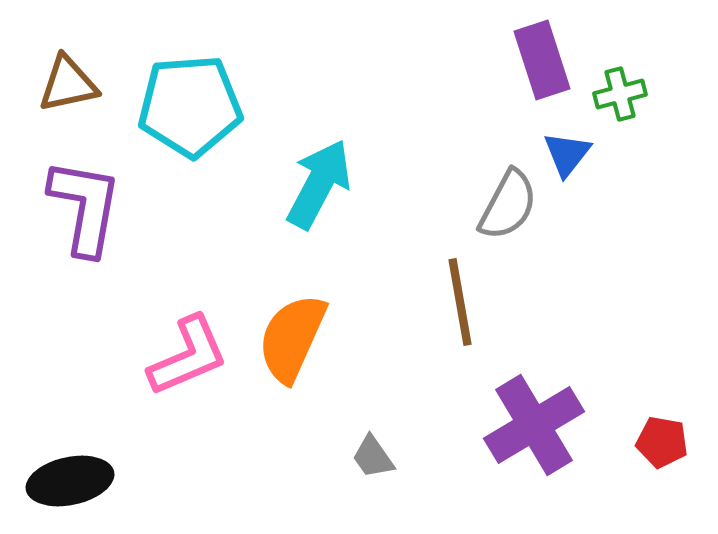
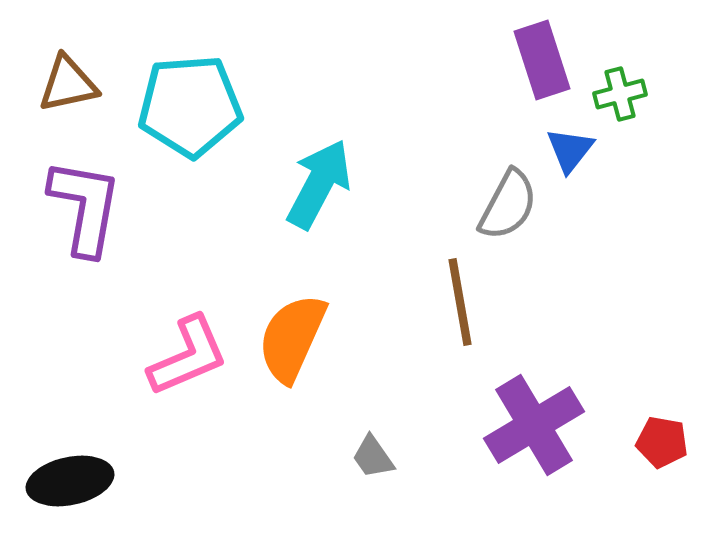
blue triangle: moved 3 px right, 4 px up
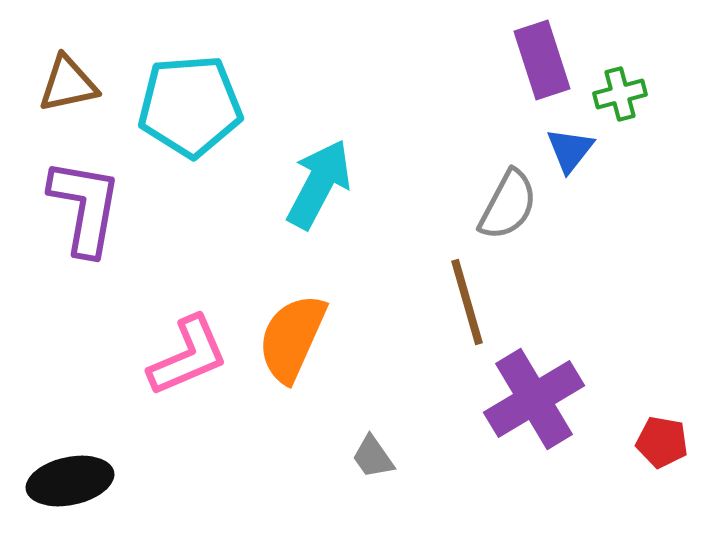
brown line: moved 7 px right; rotated 6 degrees counterclockwise
purple cross: moved 26 px up
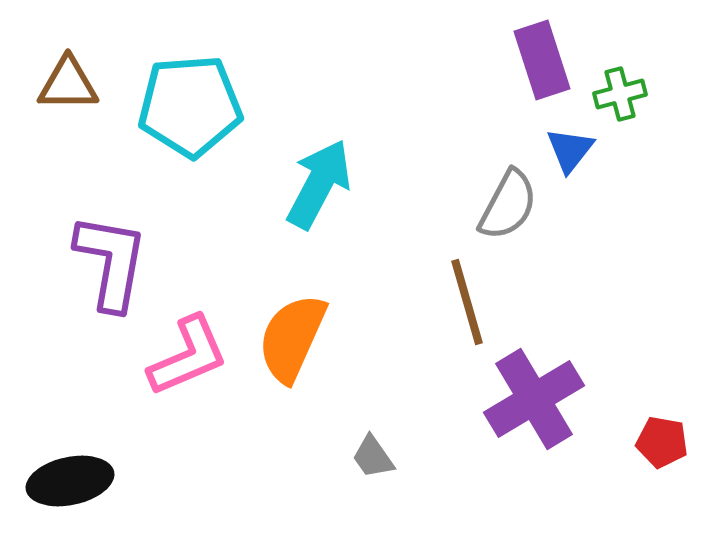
brown triangle: rotated 12 degrees clockwise
purple L-shape: moved 26 px right, 55 px down
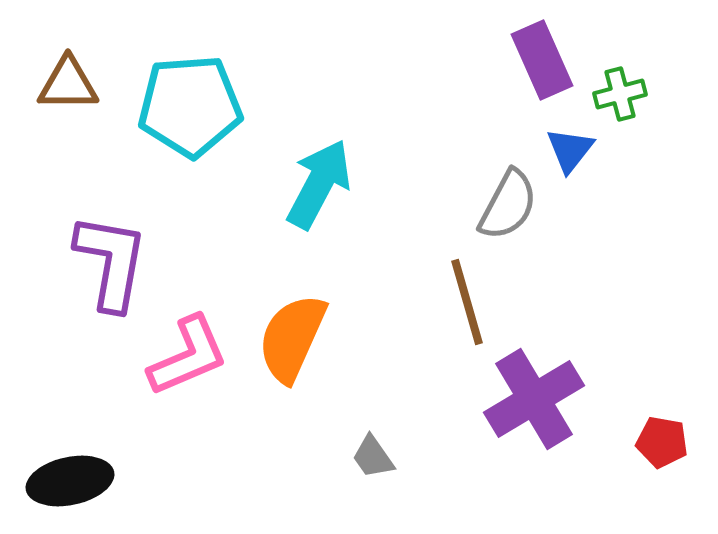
purple rectangle: rotated 6 degrees counterclockwise
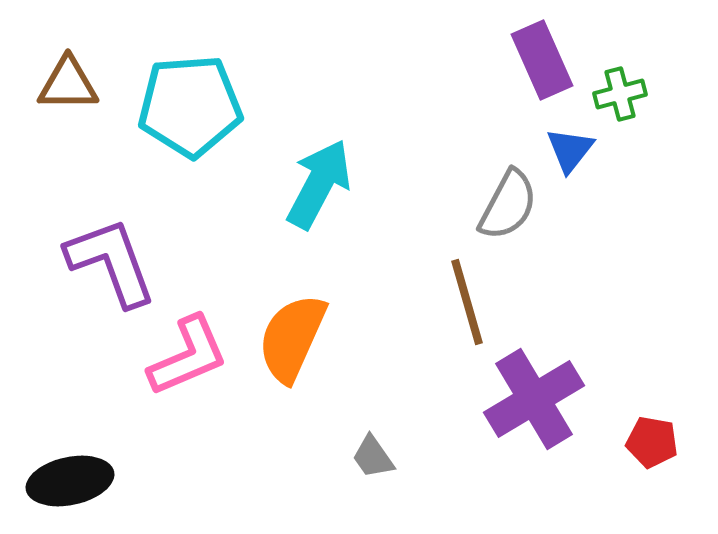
purple L-shape: rotated 30 degrees counterclockwise
red pentagon: moved 10 px left
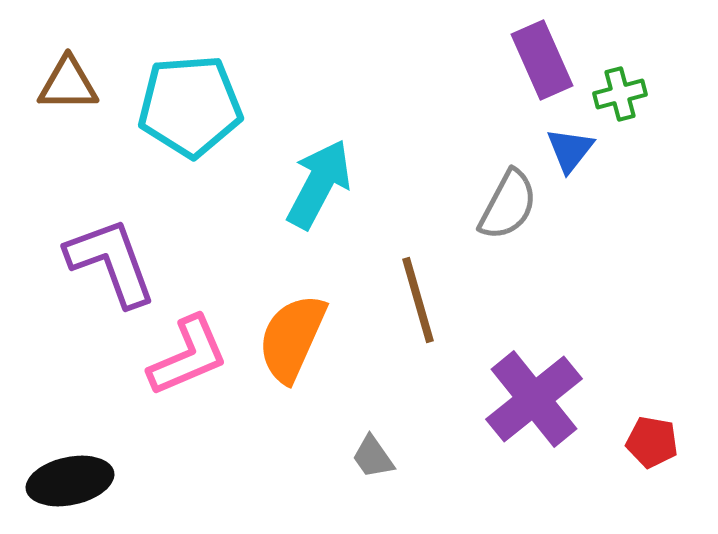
brown line: moved 49 px left, 2 px up
purple cross: rotated 8 degrees counterclockwise
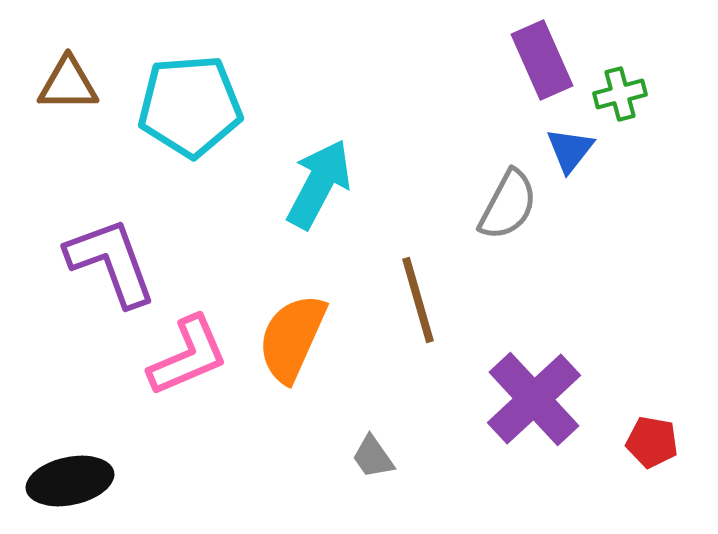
purple cross: rotated 4 degrees counterclockwise
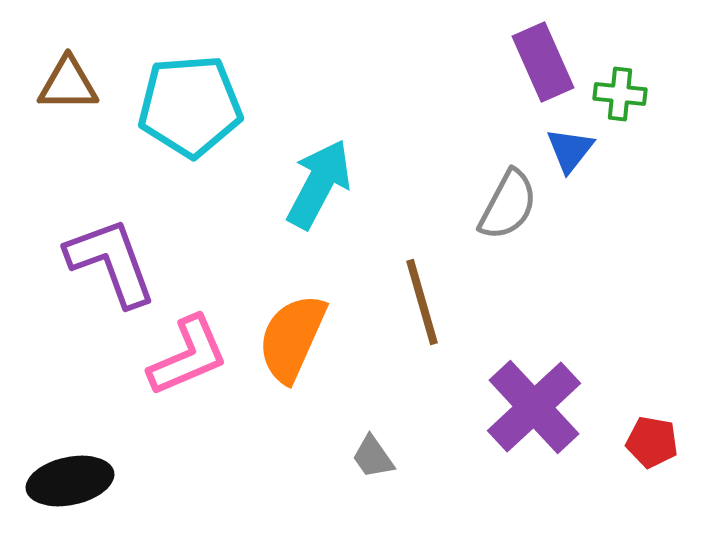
purple rectangle: moved 1 px right, 2 px down
green cross: rotated 21 degrees clockwise
brown line: moved 4 px right, 2 px down
purple cross: moved 8 px down
